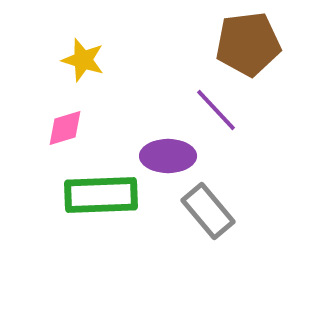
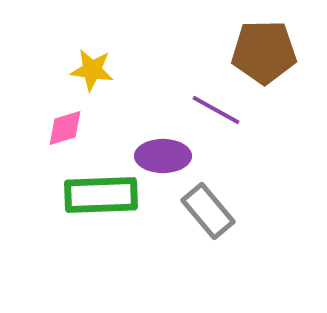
brown pentagon: moved 16 px right, 8 px down; rotated 6 degrees clockwise
yellow star: moved 9 px right, 10 px down; rotated 9 degrees counterclockwise
purple line: rotated 18 degrees counterclockwise
purple ellipse: moved 5 px left
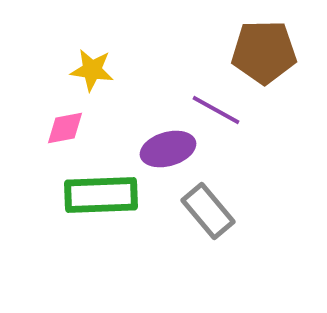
pink diamond: rotated 6 degrees clockwise
purple ellipse: moved 5 px right, 7 px up; rotated 16 degrees counterclockwise
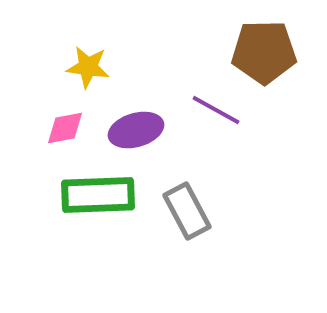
yellow star: moved 4 px left, 3 px up
purple ellipse: moved 32 px left, 19 px up
green rectangle: moved 3 px left
gray rectangle: moved 21 px left; rotated 12 degrees clockwise
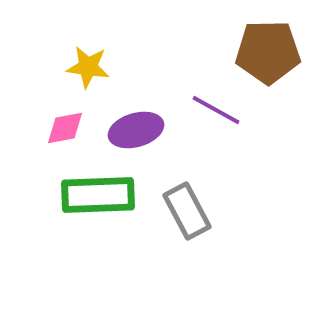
brown pentagon: moved 4 px right
